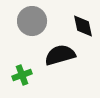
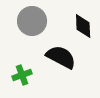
black diamond: rotated 10 degrees clockwise
black semicircle: moved 1 px right, 2 px down; rotated 44 degrees clockwise
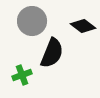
black diamond: rotated 50 degrees counterclockwise
black semicircle: moved 9 px left, 4 px up; rotated 84 degrees clockwise
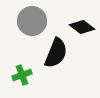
black diamond: moved 1 px left, 1 px down
black semicircle: moved 4 px right
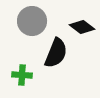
green cross: rotated 24 degrees clockwise
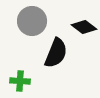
black diamond: moved 2 px right
green cross: moved 2 px left, 6 px down
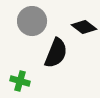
green cross: rotated 12 degrees clockwise
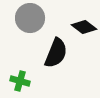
gray circle: moved 2 px left, 3 px up
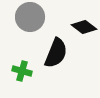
gray circle: moved 1 px up
green cross: moved 2 px right, 10 px up
